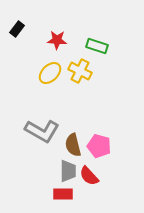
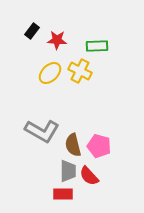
black rectangle: moved 15 px right, 2 px down
green rectangle: rotated 20 degrees counterclockwise
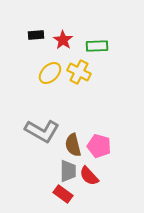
black rectangle: moved 4 px right, 4 px down; rotated 49 degrees clockwise
red star: moved 6 px right; rotated 30 degrees clockwise
yellow cross: moved 1 px left, 1 px down
red rectangle: rotated 36 degrees clockwise
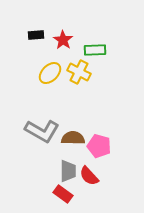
green rectangle: moved 2 px left, 4 px down
brown semicircle: moved 7 px up; rotated 105 degrees clockwise
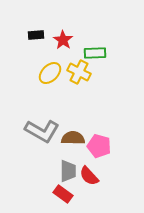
green rectangle: moved 3 px down
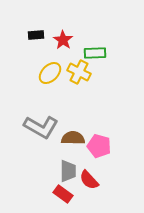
gray L-shape: moved 1 px left, 4 px up
red semicircle: moved 4 px down
